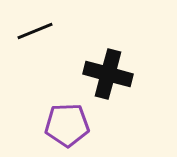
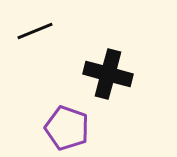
purple pentagon: moved 3 px down; rotated 21 degrees clockwise
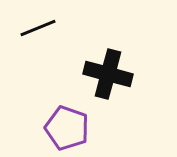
black line: moved 3 px right, 3 px up
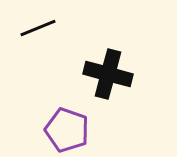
purple pentagon: moved 2 px down
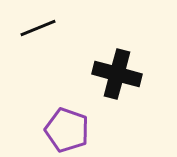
black cross: moved 9 px right
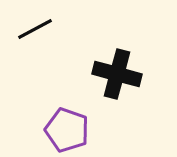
black line: moved 3 px left, 1 px down; rotated 6 degrees counterclockwise
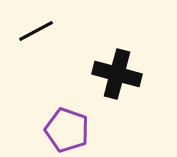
black line: moved 1 px right, 2 px down
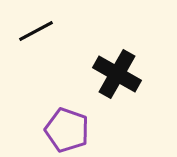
black cross: rotated 15 degrees clockwise
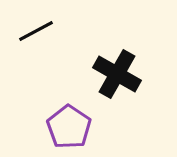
purple pentagon: moved 2 px right, 3 px up; rotated 15 degrees clockwise
